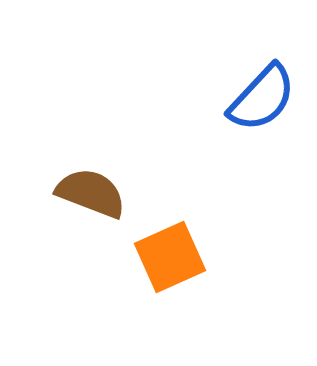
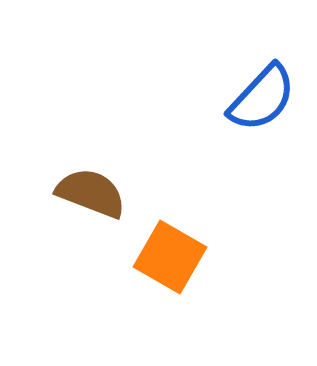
orange square: rotated 36 degrees counterclockwise
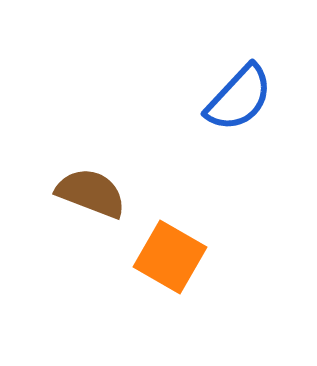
blue semicircle: moved 23 px left
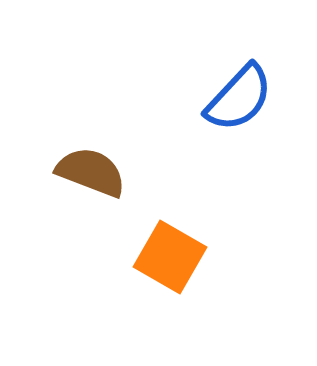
brown semicircle: moved 21 px up
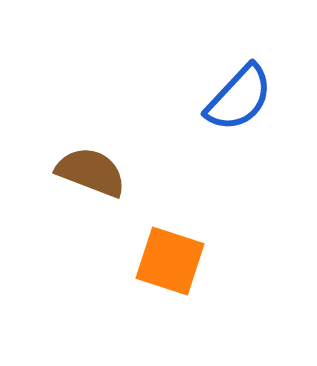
orange square: moved 4 px down; rotated 12 degrees counterclockwise
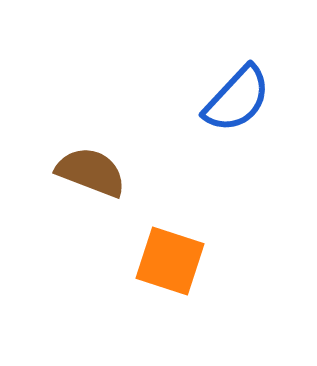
blue semicircle: moved 2 px left, 1 px down
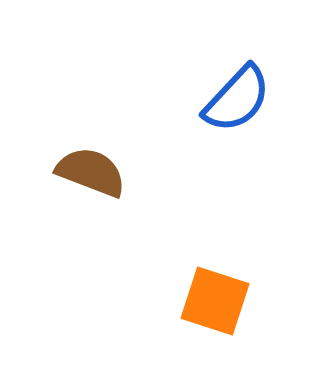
orange square: moved 45 px right, 40 px down
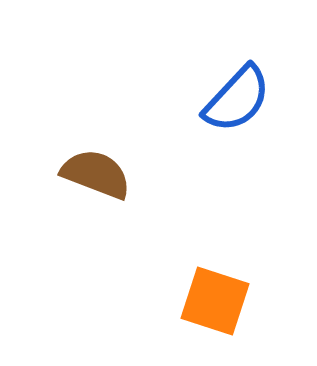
brown semicircle: moved 5 px right, 2 px down
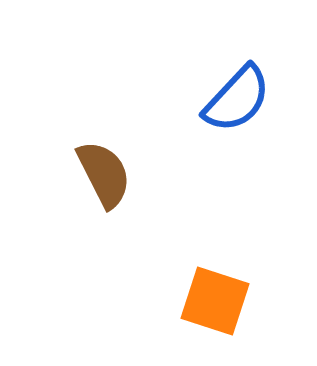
brown semicircle: moved 8 px right; rotated 42 degrees clockwise
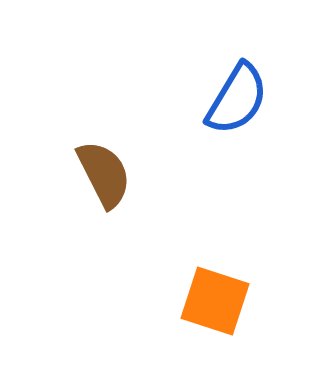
blue semicircle: rotated 12 degrees counterclockwise
